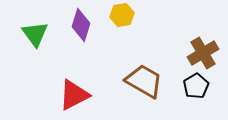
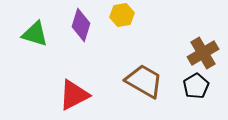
green triangle: rotated 36 degrees counterclockwise
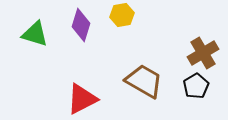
red triangle: moved 8 px right, 4 px down
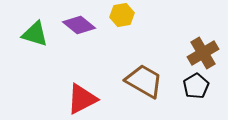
purple diamond: moved 2 px left; rotated 68 degrees counterclockwise
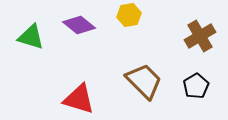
yellow hexagon: moved 7 px right
green triangle: moved 4 px left, 3 px down
brown cross: moved 3 px left, 17 px up
brown trapezoid: rotated 15 degrees clockwise
red triangle: moved 3 px left; rotated 44 degrees clockwise
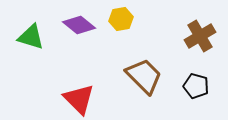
yellow hexagon: moved 8 px left, 4 px down
brown trapezoid: moved 5 px up
black pentagon: rotated 25 degrees counterclockwise
red triangle: rotated 28 degrees clockwise
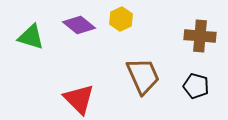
yellow hexagon: rotated 15 degrees counterclockwise
brown cross: rotated 36 degrees clockwise
brown trapezoid: moved 1 px left; rotated 21 degrees clockwise
